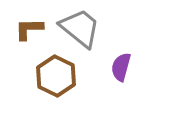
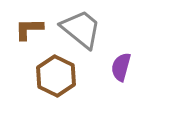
gray trapezoid: moved 1 px right, 1 px down
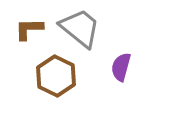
gray trapezoid: moved 1 px left, 1 px up
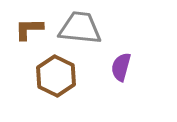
gray trapezoid: rotated 33 degrees counterclockwise
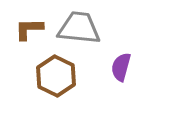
gray trapezoid: moved 1 px left
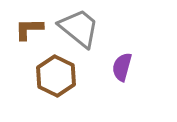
gray trapezoid: rotated 33 degrees clockwise
purple semicircle: moved 1 px right
